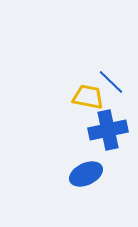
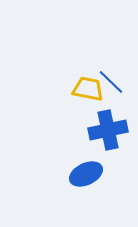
yellow trapezoid: moved 8 px up
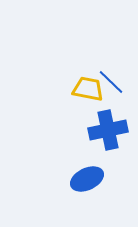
blue ellipse: moved 1 px right, 5 px down
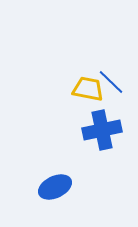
blue cross: moved 6 px left
blue ellipse: moved 32 px left, 8 px down
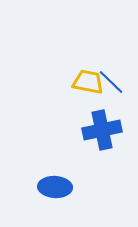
yellow trapezoid: moved 7 px up
blue ellipse: rotated 28 degrees clockwise
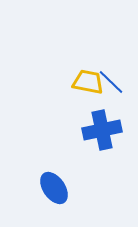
blue ellipse: moved 1 px left, 1 px down; rotated 52 degrees clockwise
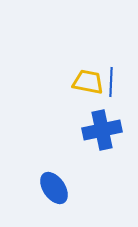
blue line: rotated 48 degrees clockwise
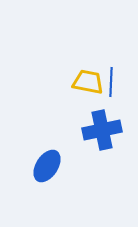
blue ellipse: moved 7 px left, 22 px up; rotated 68 degrees clockwise
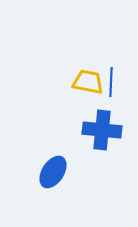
blue cross: rotated 18 degrees clockwise
blue ellipse: moved 6 px right, 6 px down
